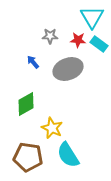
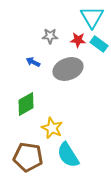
blue arrow: rotated 24 degrees counterclockwise
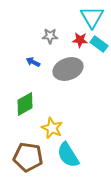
red star: moved 2 px right
green diamond: moved 1 px left
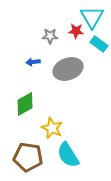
red star: moved 4 px left, 9 px up
blue arrow: rotated 32 degrees counterclockwise
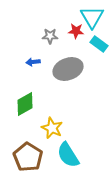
brown pentagon: rotated 24 degrees clockwise
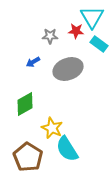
blue arrow: rotated 24 degrees counterclockwise
cyan semicircle: moved 1 px left, 6 px up
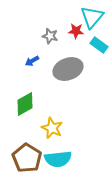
cyan triangle: rotated 10 degrees clockwise
gray star: rotated 14 degrees clockwise
cyan rectangle: moved 1 px down
blue arrow: moved 1 px left, 1 px up
cyan semicircle: moved 9 px left, 10 px down; rotated 64 degrees counterclockwise
brown pentagon: moved 1 px left, 1 px down
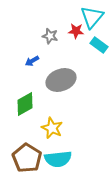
gray ellipse: moved 7 px left, 11 px down
